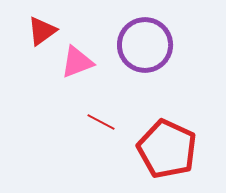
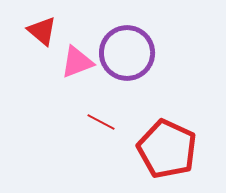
red triangle: rotated 44 degrees counterclockwise
purple circle: moved 18 px left, 8 px down
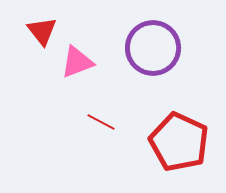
red triangle: rotated 12 degrees clockwise
purple circle: moved 26 px right, 5 px up
red pentagon: moved 12 px right, 7 px up
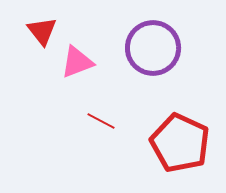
red line: moved 1 px up
red pentagon: moved 1 px right, 1 px down
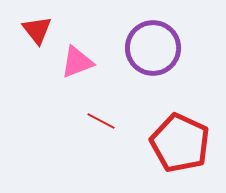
red triangle: moved 5 px left, 1 px up
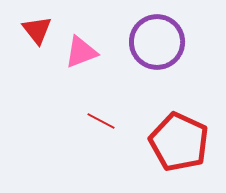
purple circle: moved 4 px right, 6 px up
pink triangle: moved 4 px right, 10 px up
red pentagon: moved 1 px left, 1 px up
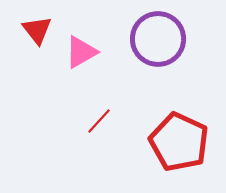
purple circle: moved 1 px right, 3 px up
pink triangle: rotated 9 degrees counterclockwise
red line: moved 2 px left; rotated 76 degrees counterclockwise
